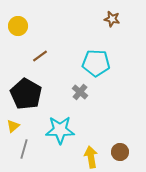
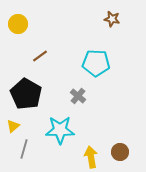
yellow circle: moved 2 px up
gray cross: moved 2 px left, 4 px down
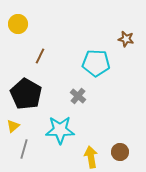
brown star: moved 14 px right, 20 px down
brown line: rotated 28 degrees counterclockwise
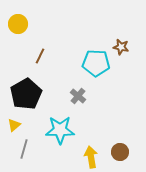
brown star: moved 5 px left, 8 px down
black pentagon: rotated 12 degrees clockwise
yellow triangle: moved 1 px right, 1 px up
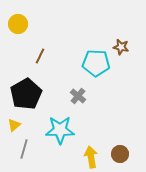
brown circle: moved 2 px down
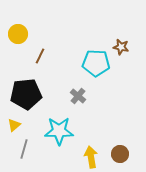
yellow circle: moved 10 px down
black pentagon: rotated 24 degrees clockwise
cyan star: moved 1 px left, 1 px down
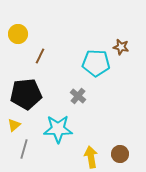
cyan star: moved 1 px left, 2 px up
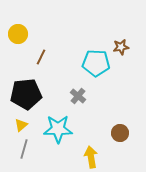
brown star: rotated 21 degrees counterclockwise
brown line: moved 1 px right, 1 px down
yellow triangle: moved 7 px right
brown circle: moved 21 px up
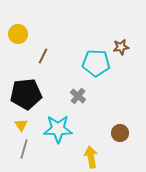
brown line: moved 2 px right, 1 px up
yellow triangle: rotated 24 degrees counterclockwise
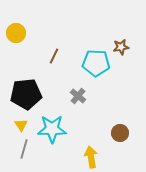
yellow circle: moved 2 px left, 1 px up
brown line: moved 11 px right
cyan star: moved 6 px left
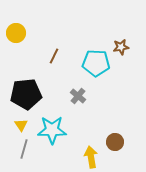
cyan star: moved 1 px down
brown circle: moved 5 px left, 9 px down
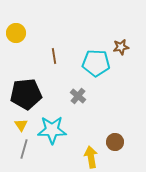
brown line: rotated 35 degrees counterclockwise
